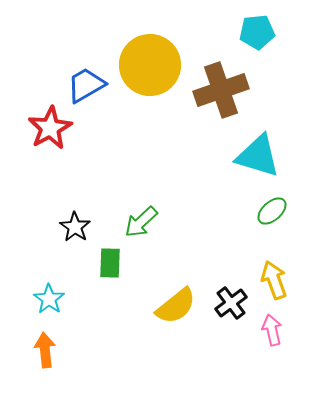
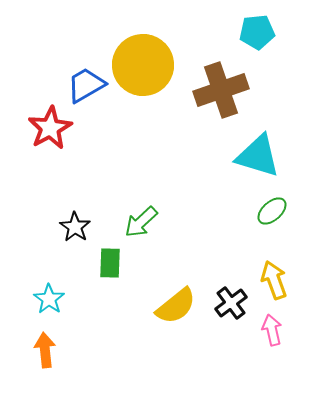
yellow circle: moved 7 px left
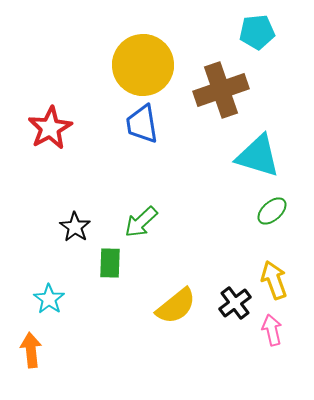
blue trapezoid: moved 56 px right, 39 px down; rotated 69 degrees counterclockwise
black cross: moved 4 px right
orange arrow: moved 14 px left
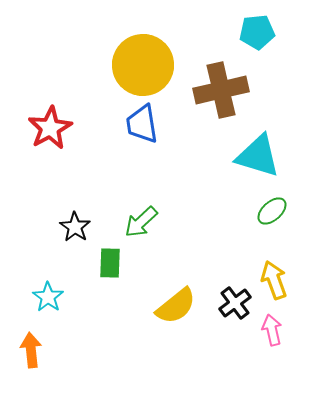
brown cross: rotated 6 degrees clockwise
cyan star: moved 1 px left, 2 px up
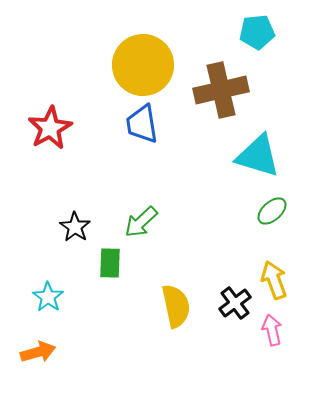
yellow semicircle: rotated 63 degrees counterclockwise
orange arrow: moved 7 px right, 2 px down; rotated 80 degrees clockwise
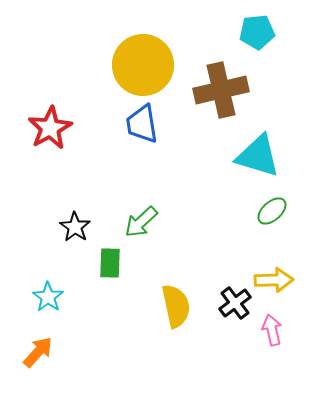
yellow arrow: rotated 108 degrees clockwise
orange arrow: rotated 32 degrees counterclockwise
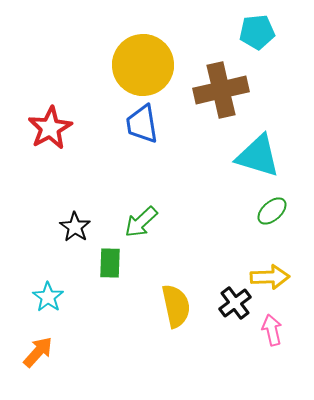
yellow arrow: moved 4 px left, 3 px up
